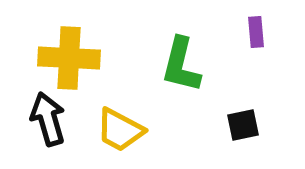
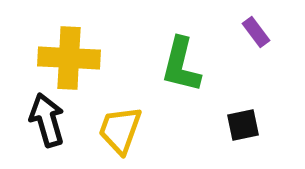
purple rectangle: rotated 32 degrees counterclockwise
black arrow: moved 1 px left, 1 px down
yellow trapezoid: rotated 82 degrees clockwise
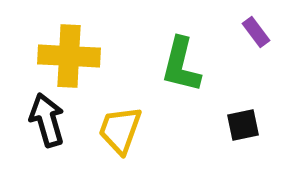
yellow cross: moved 2 px up
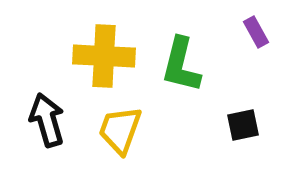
purple rectangle: rotated 8 degrees clockwise
yellow cross: moved 35 px right
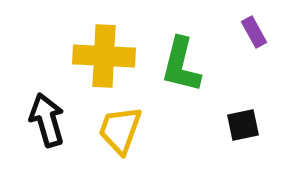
purple rectangle: moved 2 px left
